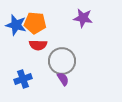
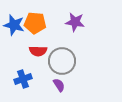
purple star: moved 8 px left, 4 px down
blue star: moved 2 px left
red semicircle: moved 6 px down
purple semicircle: moved 4 px left, 6 px down
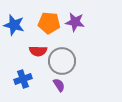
orange pentagon: moved 14 px right
